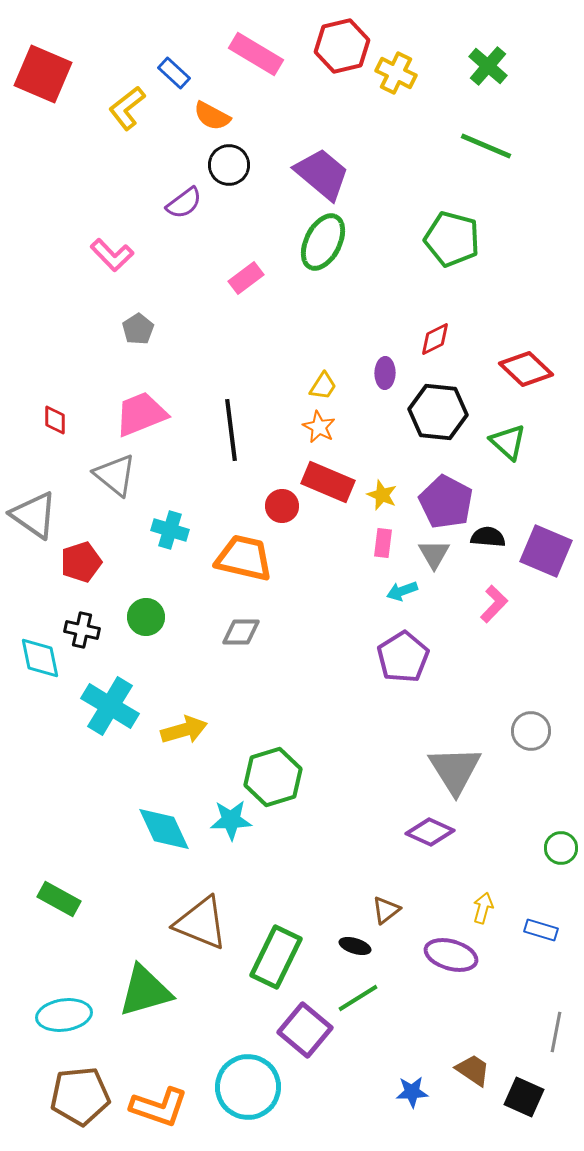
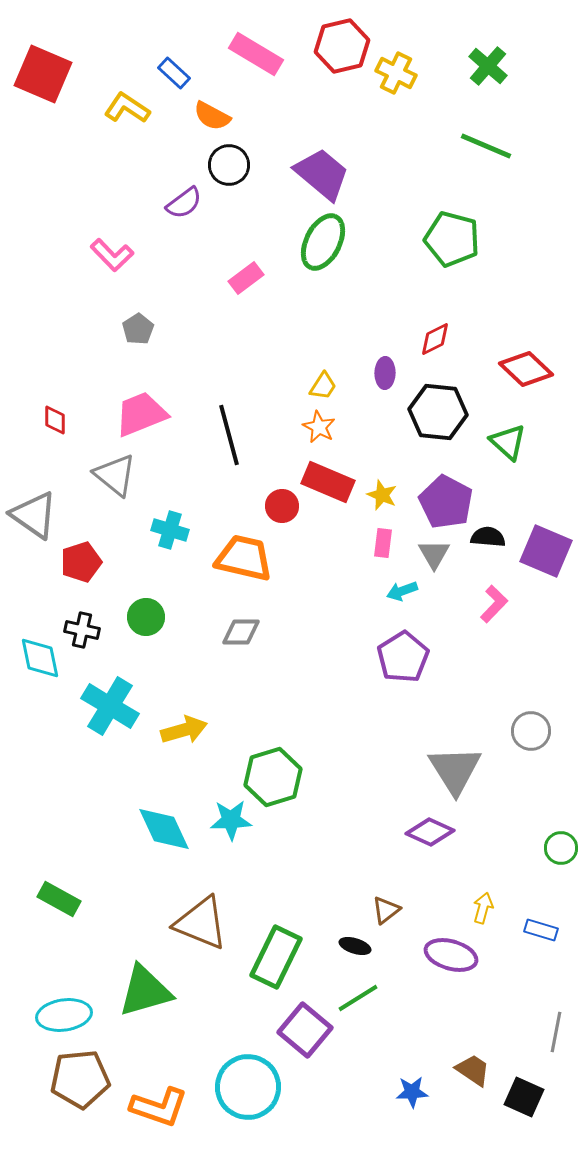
yellow L-shape at (127, 108): rotated 72 degrees clockwise
black line at (231, 430): moved 2 px left, 5 px down; rotated 8 degrees counterclockwise
brown pentagon at (80, 1096): moved 17 px up
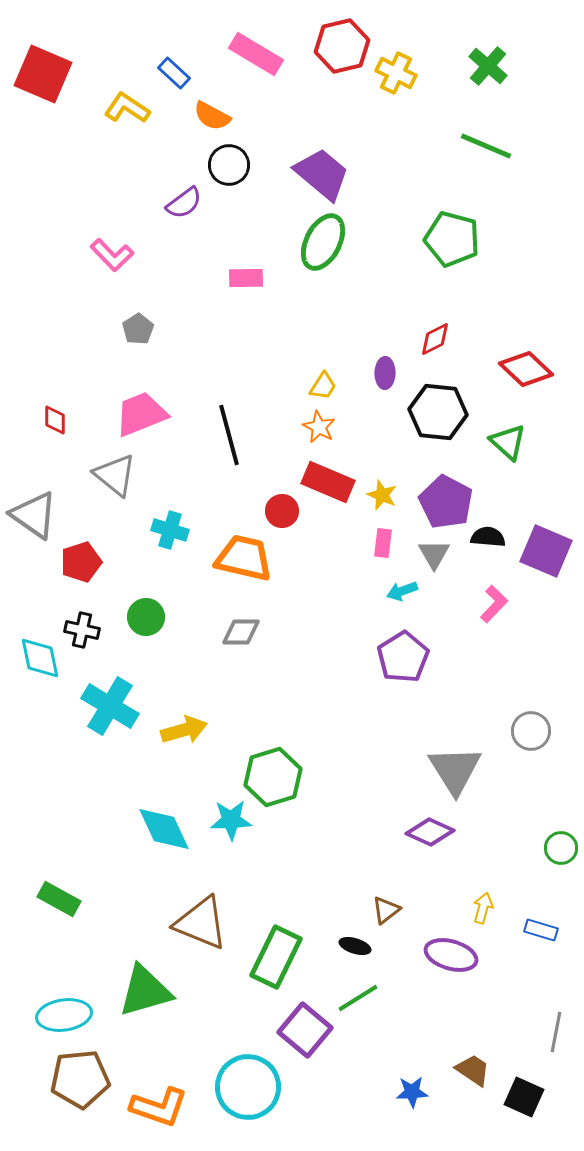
pink rectangle at (246, 278): rotated 36 degrees clockwise
red circle at (282, 506): moved 5 px down
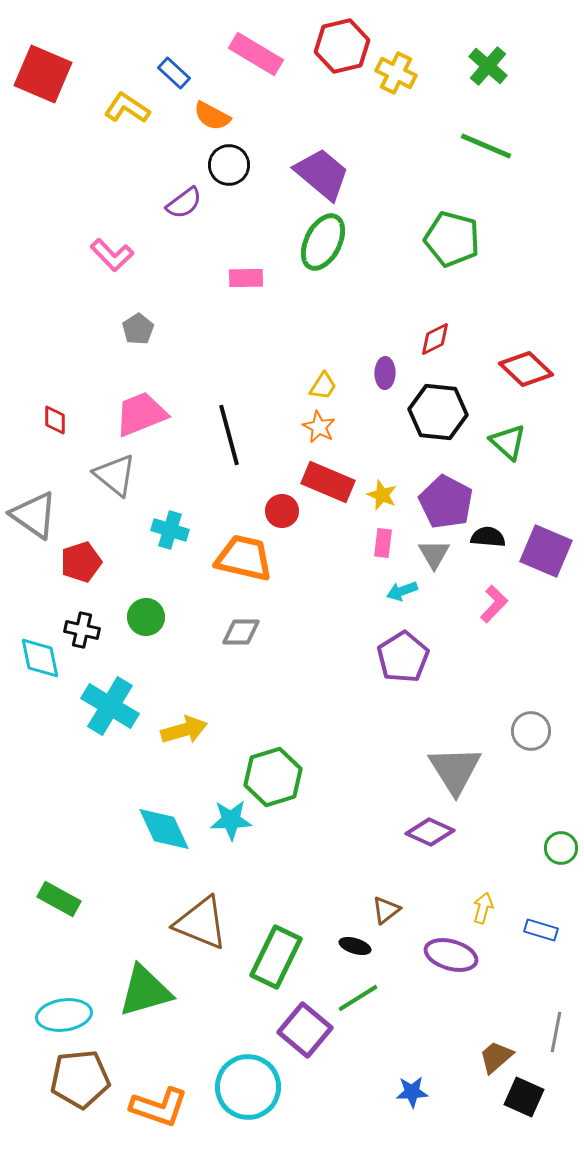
brown trapezoid at (473, 1070): moved 23 px right, 13 px up; rotated 75 degrees counterclockwise
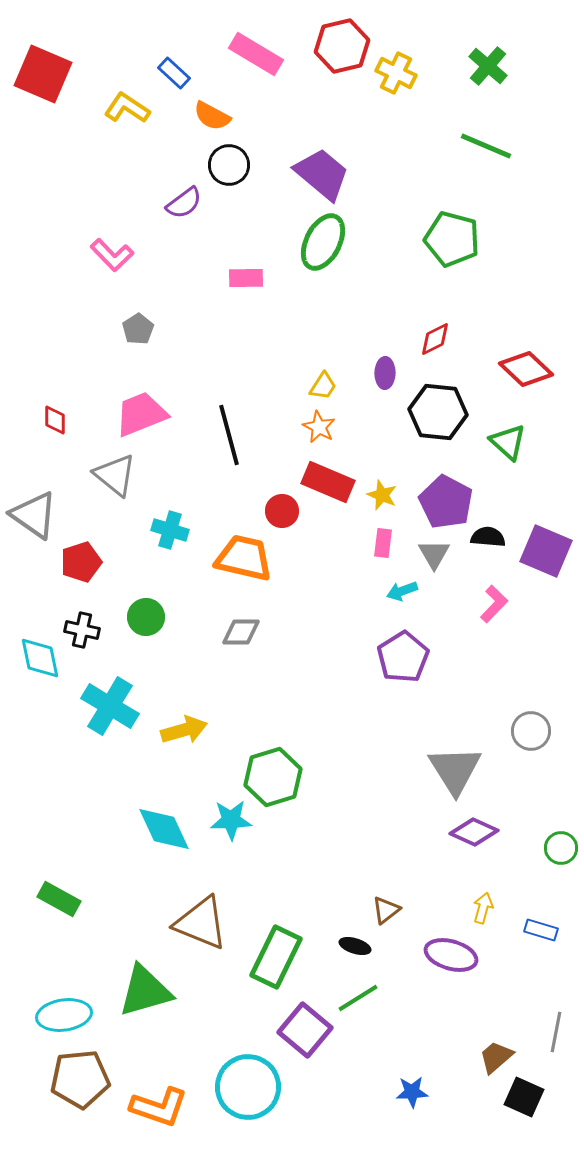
purple diamond at (430, 832): moved 44 px right
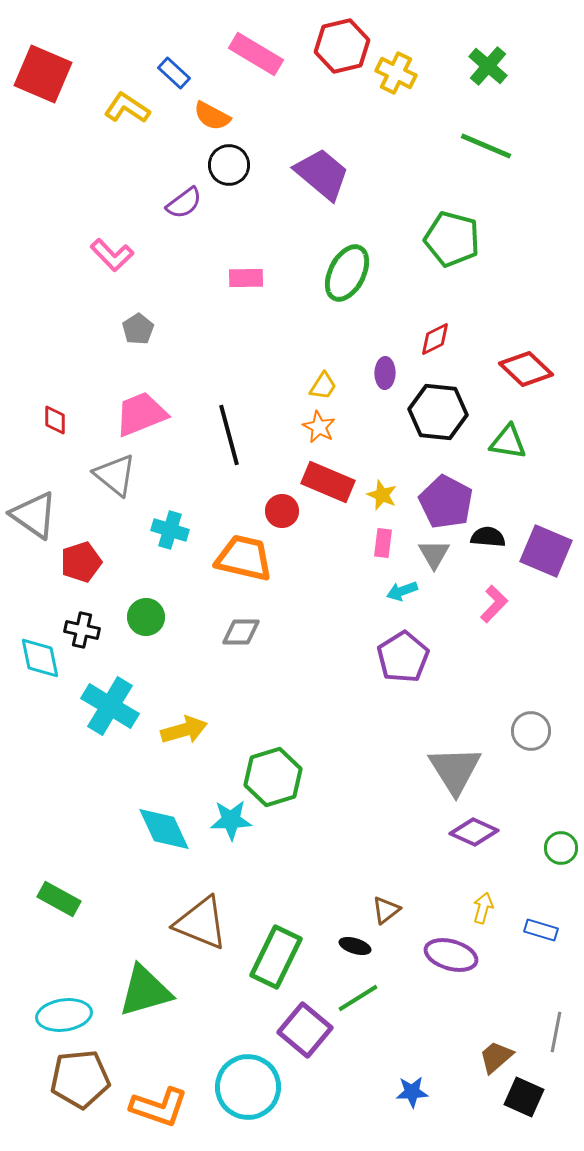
green ellipse at (323, 242): moved 24 px right, 31 px down
green triangle at (508, 442): rotated 33 degrees counterclockwise
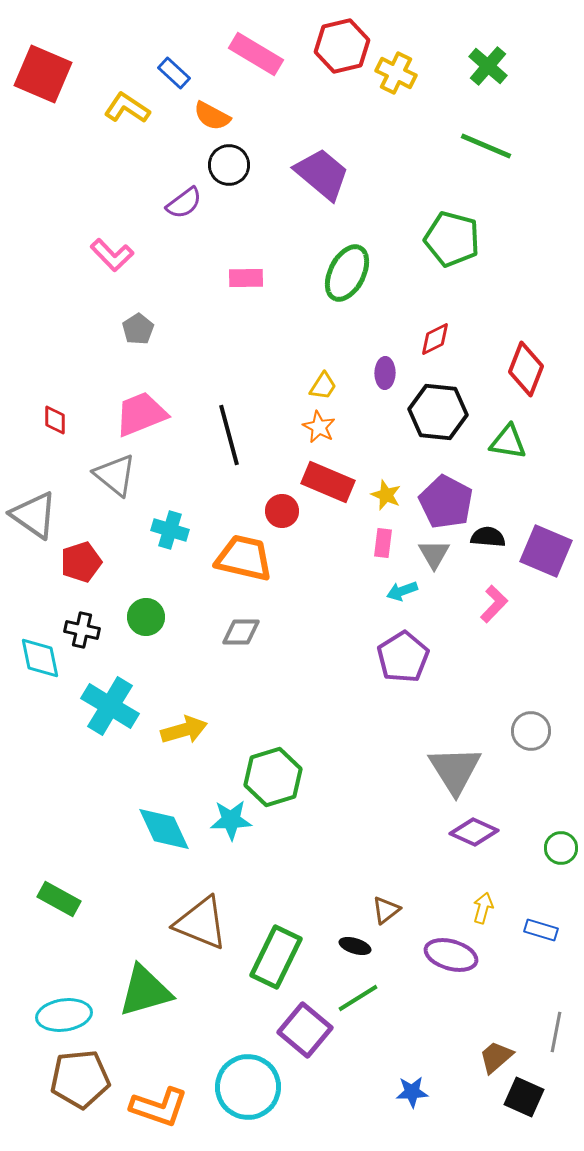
red diamond at (526, 369): rotated 68 degrees clockwise
yellow star at (382, 495): moved 4 px right
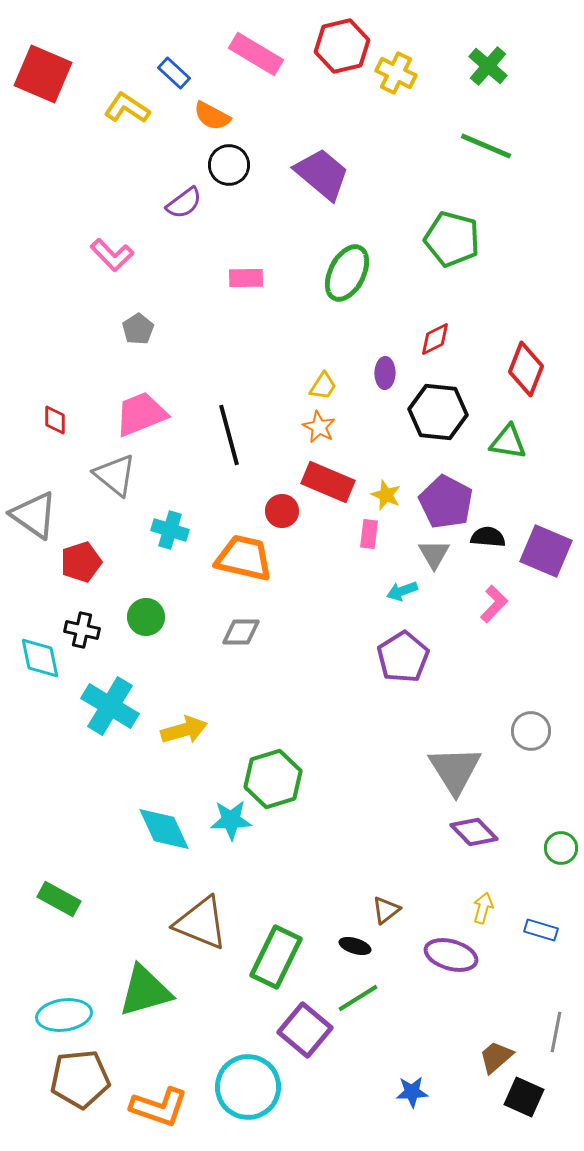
pink rectangle at (383, 543): moved 14 px left, 9 px up
green hexagon at (273, 777): moved 2 px down
purple diamond at (474, 832): rotated 21 degrees clockwise
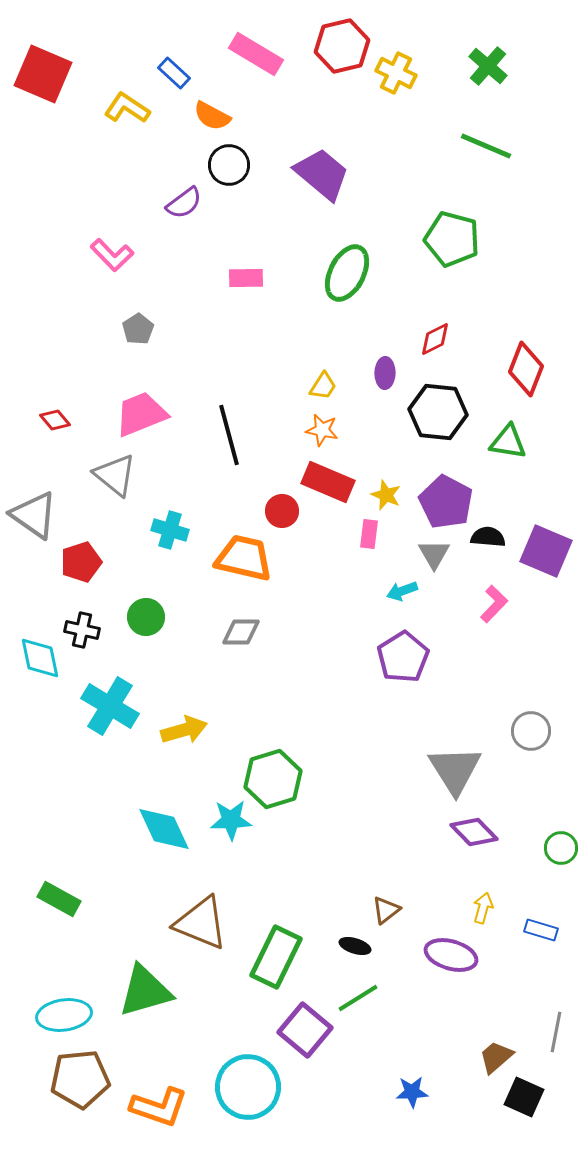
red diamond at (55, 420): rotated 40 degrees counterclockwise
orange star at (319, 427): moved 3 px right, 3 px down; rotated 16 degrees counterclockwise
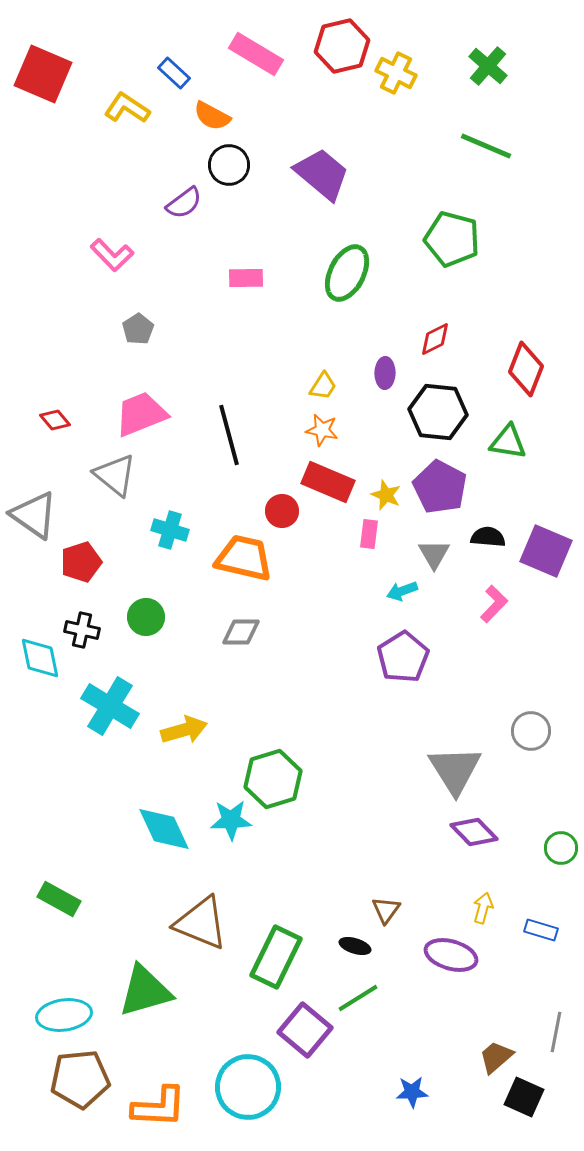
purple pentagon at (446, 502): moved 6 px left, 15 px up
brown triangle at (386, 910): rotated 16 degrees counterclockwise
orange L-shape at (159, 1107): rotated 16 degrees counterclockwise
